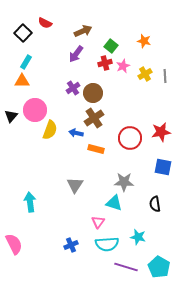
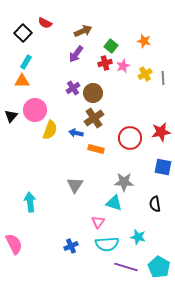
gray line: moved 2 px left, 2 px down
blue cross: moved 1 px down
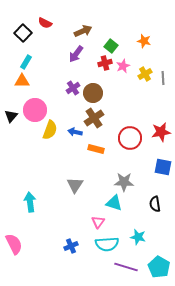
blue arrow: moved 1 px left, 1 px up
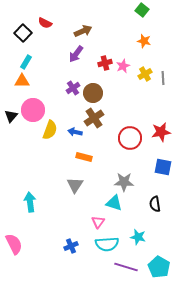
green square: moved 31 px right, 36 px up
pink circle: moved 2 px left
orange rectangle: moved 12 px left, 8 px down
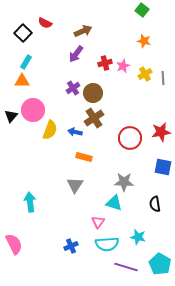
cyan pentagon: moved 1 px right, 3 px up
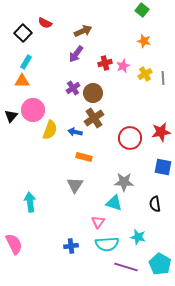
blue cross: rotated 16 degrees clockwise
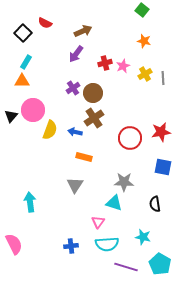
cyan star: moved 5 px right
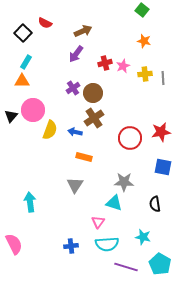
yellow cross: rotated 24 degrees clockwise
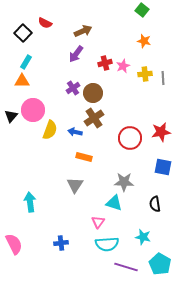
blue cross: moved 10 px left, 3 px up
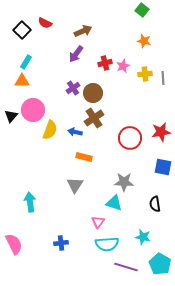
black square: moved 1 px left, 3 px up
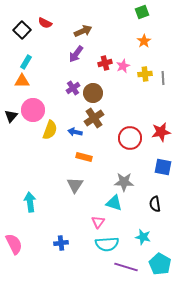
green square: moved 2 px down; rotated 32 degrees clockwise
orange star: rotated 24 degrees clockwise
